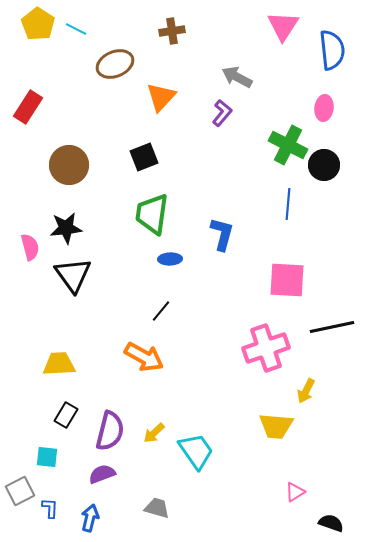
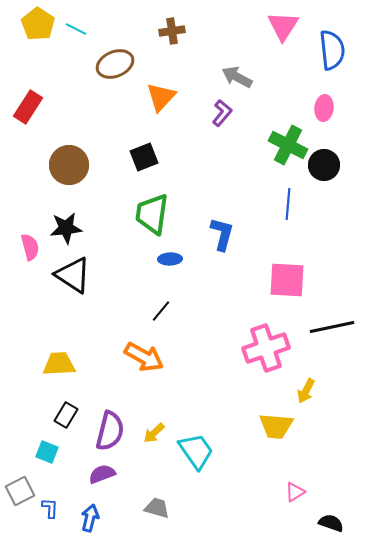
black triangle at (73, 275): rotated 21 degrees counterclockwise
cyan square at (47, 457): moved 5 px up; rotated 15 degrees clockwise
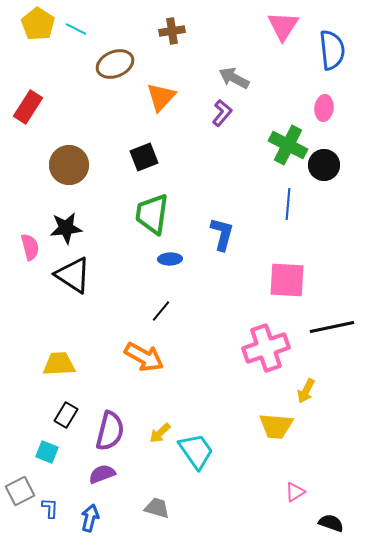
gray arrow at (237, 77): moved 3 px left, 1 px down
yellow arrow at (154, 433): moved 6 px right
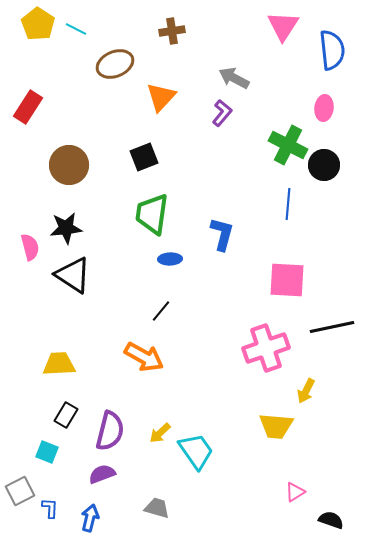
black semicircle at (331, 523): moved 3 px up
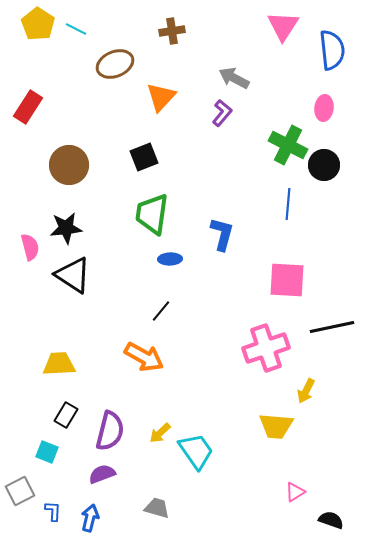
blue L-shape at (50, 508): moved 3 px right, 3 px down
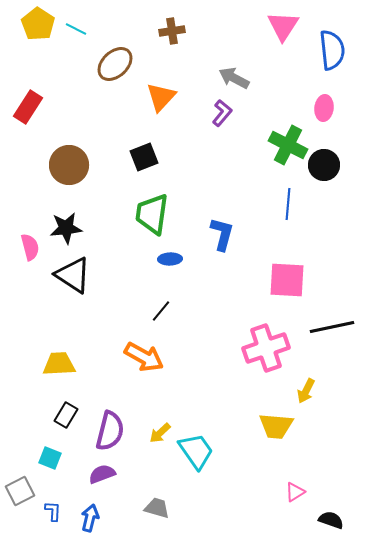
brown ellipse at (115, 64): rotated 21 degrees counterclockwise
cyan square at (47, 452): moved 3 px right, 6 px down
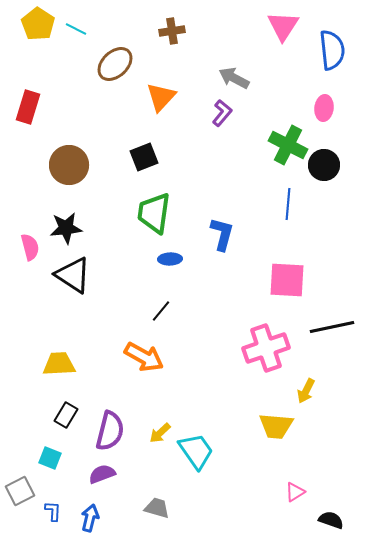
red rectangle at (28, 107): rotated 16 degrees counterclockwise
green trapezoid at (152, 214): moved 2 px right, 1 px up
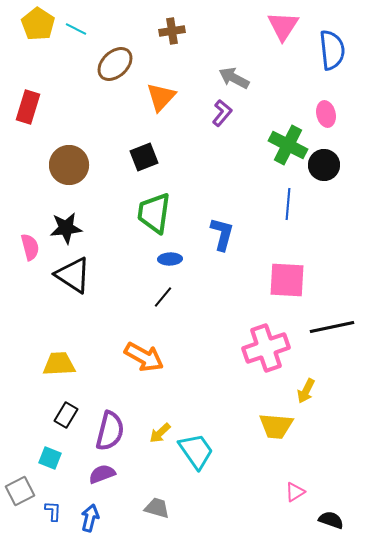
pink ellipse at (324, 108): moved 2 px right, 6 px down; rotated 20 degrees counterclockwise
black line at (161, 311): moved 2 px right, 14 px up
